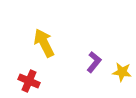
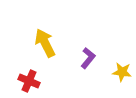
yellow arrow: moved 1 px right
purple L-shape: moved 6 px left, 4 px up
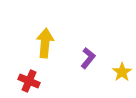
yellow arrow: rotated 32 degrees clockwise
yellow star: rotated 30 degrees clockwise
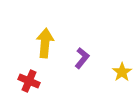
purple L-shape: moved 6 px left
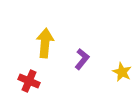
purple L-shape: moved 1 px down
yellow star: rotated 12 degrees counterclockwise
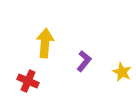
purple L-shape: moved 2 px right, 2 px down
red cross: moved 1 px left
